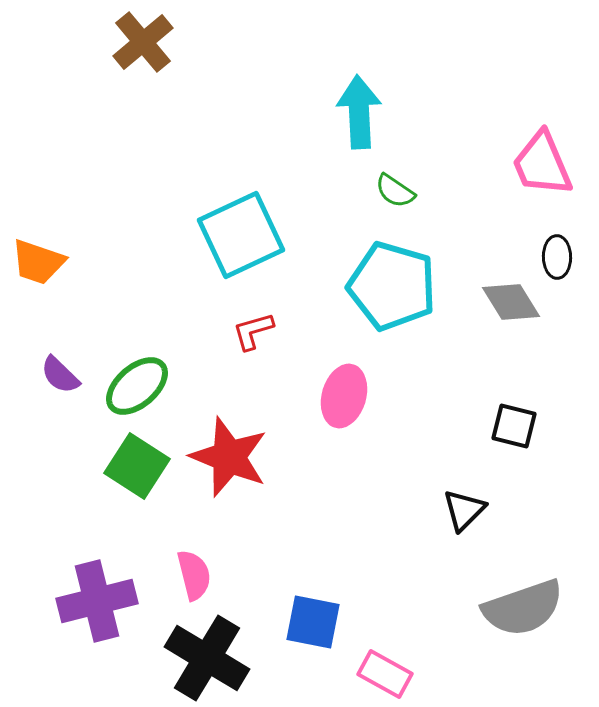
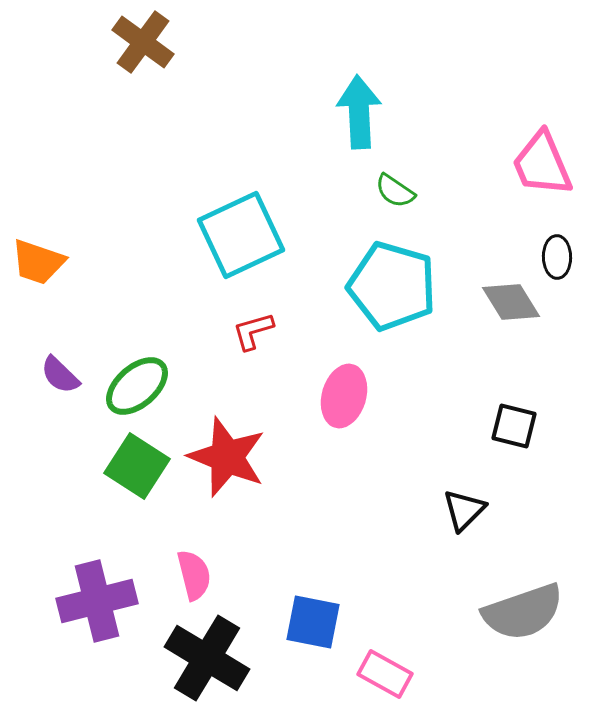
brown cross: rotated 14 degrees counterclockwise
red star: moved 2 px left
gray semicircle: moved 4 px down
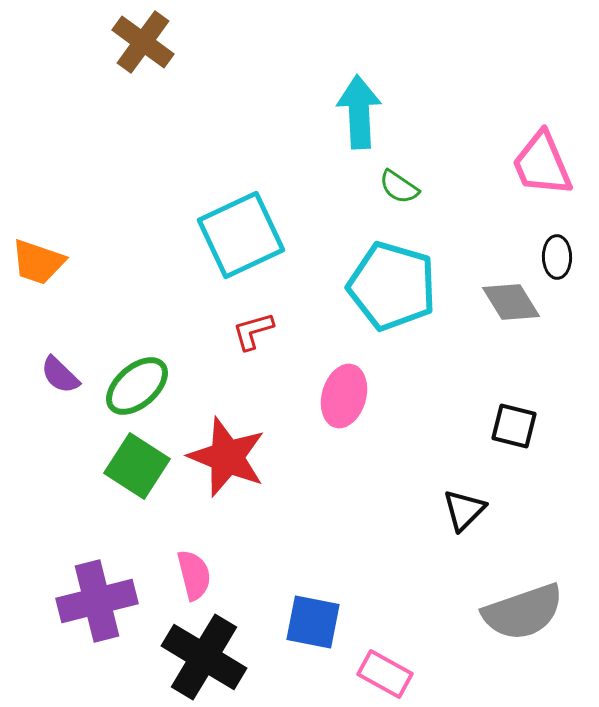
green semicircle: moved 4 px right, 4 px up
black cross: moved 3 px left, 1 px up
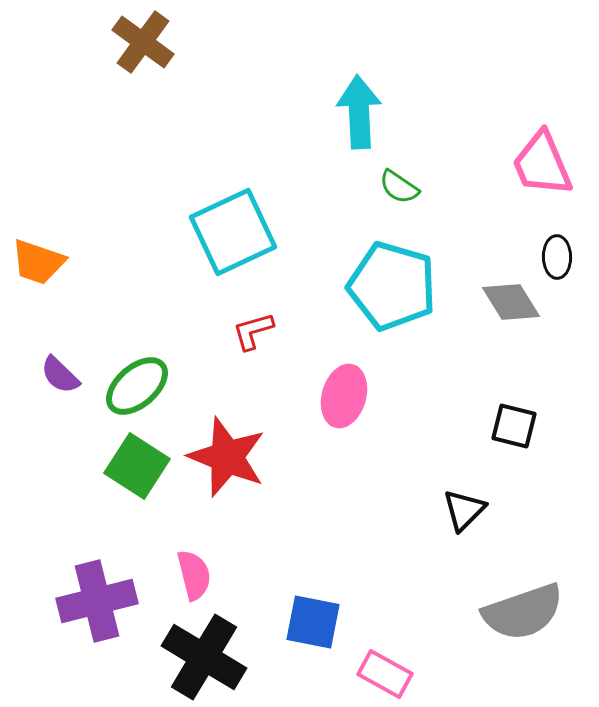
cyan square: moved 8 px left, 3 px up
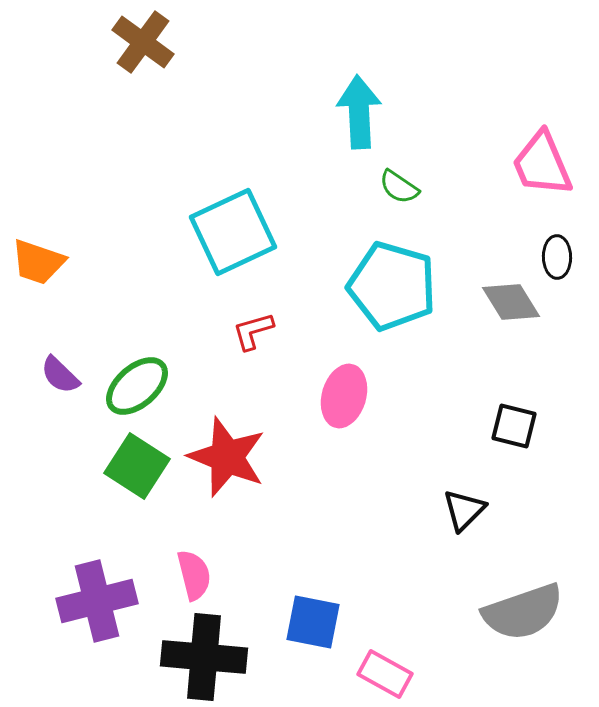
black cross: rotated 26 degrees counterclockwise
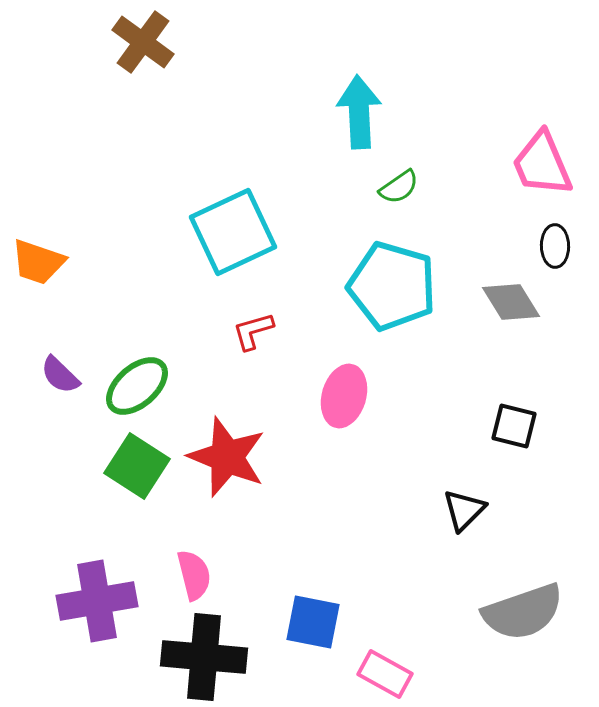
green semicircle: rotated 69 degrees counterclockwise
black ellipse: moved 2 px left, 11 px up
purple cross: rotated 4 degrees clockwise
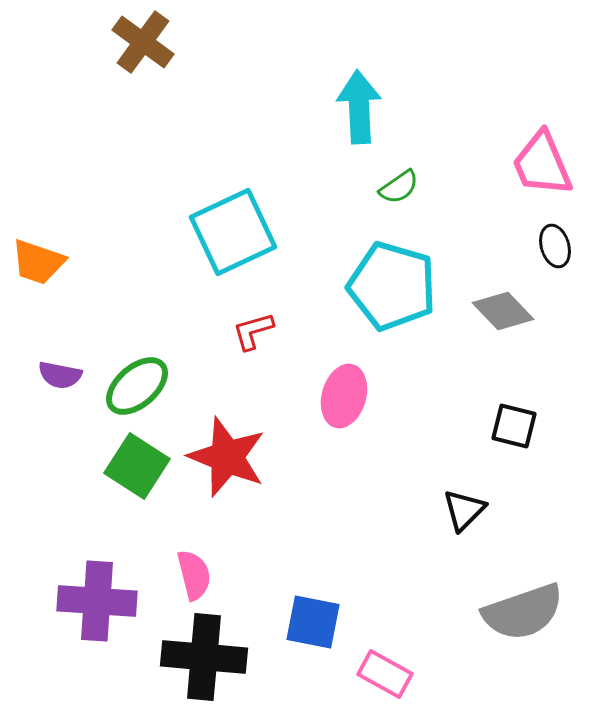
cyan arrow: moved 5 px up
black ellipse: rotated 15 degrees counterclockwise
gray diamond: moved 8 px left, 9 px down; rotated 12 degrees counterclockwise
purple semicircle: rotated 33 degrees counterclockwise
purple cross: rotated 14 degrees clockwise
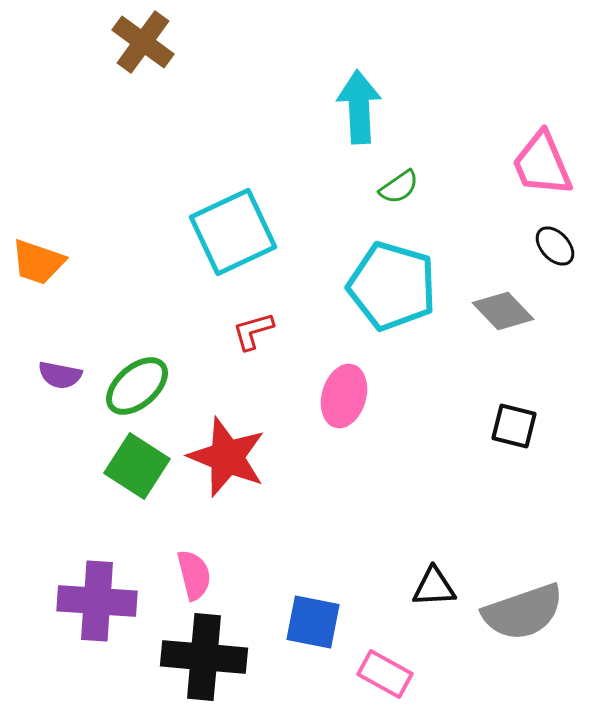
black ellipse: rotated 27 degrees counterclockwise
black triangle: moved 30 px left, 77 px down; rotated 42 degrees clockwise
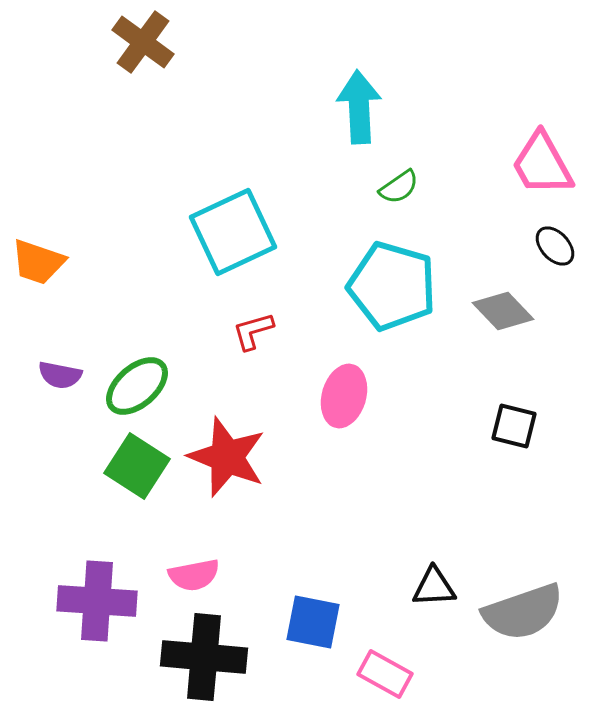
pink trapezoid: rotated 6 degrees counterclockwise
pink semicircle: rotated 93 degrees clockwise
